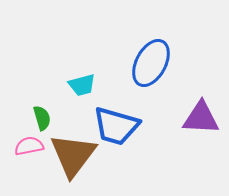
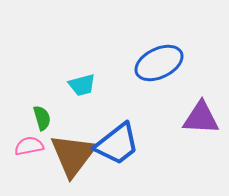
blue ellipse: moved 8 px right; rotated 36 degrees clockwise
blue trapezoid: moved 1 px right, 18 px down; rotated 54 degrees counterclockwise
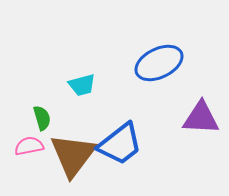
blue trapezoid: moved 3 px right
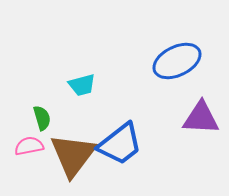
blue ellipse: moved 18 px right, 2 px up
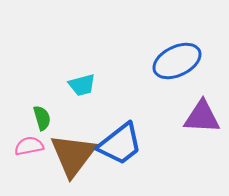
purple triangle: moved 1 px right, 1 px up
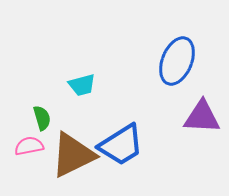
blue ellipse: rotated 42 degrees counterclockwise
blue trapezoid: moved 1 px right, 1 px down; rotated 6 degrees clockwise
brown triangle: rotated 27 degrees clockwise
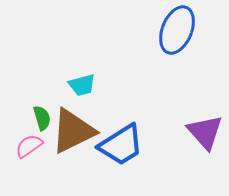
blue ellipse: moved 31 px up
purple triangle: moved 3 px right, 15 px down; rotated 45 degrees clockwise
pink semicircle: rotated 24 degrees counterclockwise
brown triangle: moved 24 px up
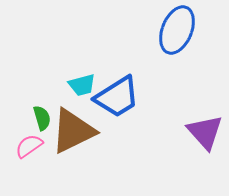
blue trapezoid: moved 4 px left, 48 px up
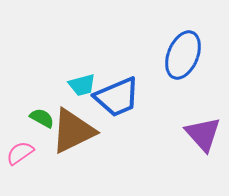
blue ellipse: moved 6 px right, 25 px down
blue trapezoid: rotated 9 degrees clockwise
green semicircle: rotated 45 degrees counterclockwise
purple triangle: moved 2 px left, 2 px down
pink semicircle: moved 9 px left, 7 px down
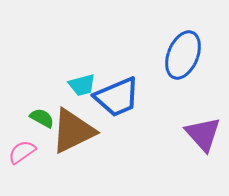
pink semicircle: moved 2 px right, 1 px up
